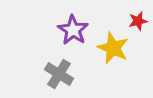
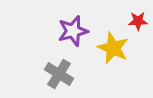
red star: rotated 12 degrees clockwise
purple star: moved 1 px down; rotated 24 degrees clockwise
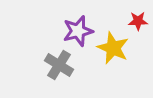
purple star: moved 5 px right
gray cross: moved 9 px up
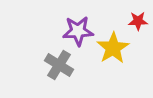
purple star: rotated 12 degrees clockwise
yellow star: rotated 16 degrees clockwise
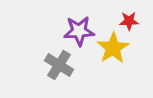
red star: moved 9 px left
purple star: moved 1 px right
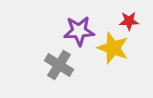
yellow star: rotated 20 degrees counterclockwise
